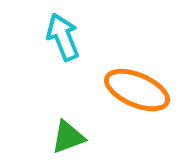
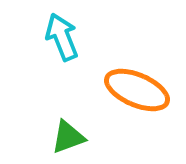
cyan arrow: moved 1 px left
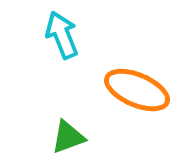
cyan arrow: moved 2 px up
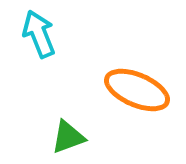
cyan arrow: moved 23 px left, 1 px up
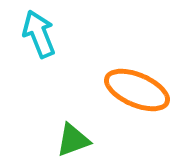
green triangle: moved 5 px right, 3 px down
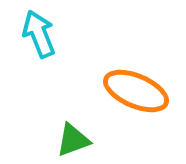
orange ellipse: moved 1 px left, 1 px down
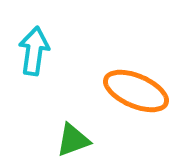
cyan arrow: moved 5 px left, 17 px down; rotated 30 degrees clockwise
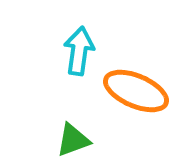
cyan arrow: moved 45 px right
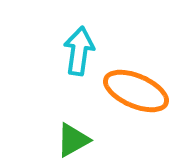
green triangle: rotated 9 degrees counterclockwise
